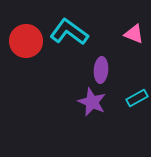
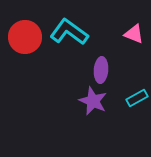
red circle: moved 1 px left, 4 px up
purple star: moved 1 px right, 1 px up
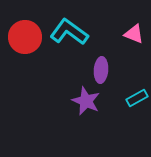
purple star: moved 7 px left
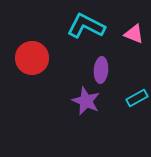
cyan L-shape: moved 17 px right, 6 px up; rotated 9 degrees counterclockwise
red circle: moved 7 px right, 21 px down
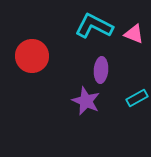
cyan L-shape: moved 8 px right
red circle: moved 2 px up
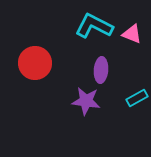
pink triangle: moved 2 px left
red circle: moved 3 px right, 7 px down
purple star: rotated 16 degrees counterclockwise
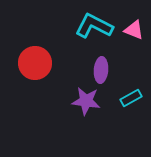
pink triangle: moved 2 px right, 4 px up
cyan rectangle: moved 6 px left
